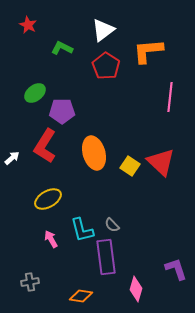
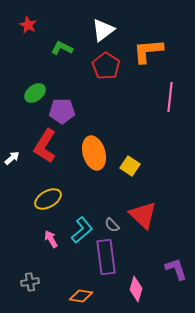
red triangle: moved 18 px left, 53 px down
cyan L-shape: rotated 116 degrees counterclockwise
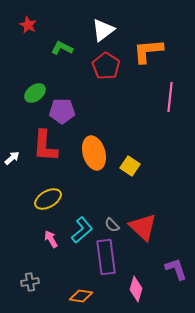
red L-shape: rotated 28 degrees counterclockwise
red triangle: moved 12 px down
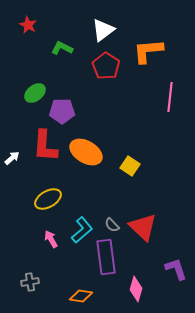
orange ellipse: moved 8 px left, 1 px up; rotated 44 degrees counterclockwise
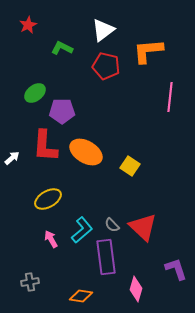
red star: rotated 18 degrees clockwise
red pentagon: rotated 20 degrees counterclockwise
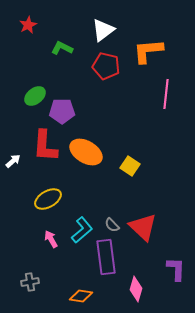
green ellipse: moved 3 px down
pink line: moved 4 px left, 3 px up
white arrow: moved 1 px right, 3 px down
purple L-shape: rotated 20 degrees clockwise
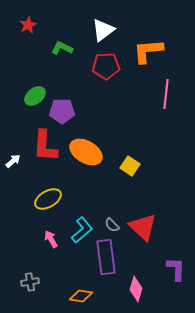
red pentagon: rotated 16 degrees counterclockwise
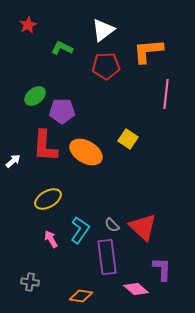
yellow square: moved 2 px left, 27 px up
cyan L-shape: moved 2 px left; rotated 16 degrees counterclockwise
purple rectangle: moved 1 px right
purple L-shape: moved 14 px left
gray cross: rotated 18 degrees clockwise
pink diamond: rotated 65 degrees counterclockwise
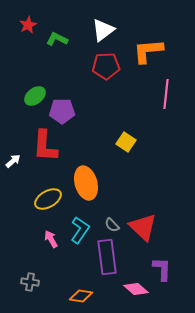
green L-shape: moved 5 px left, 9 px up
yellow square: moved 2 px left, 3 px down
orange ellipse: moved 31 px down; rotated 44 degrees clockwise
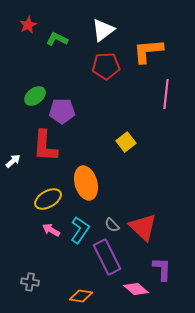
yellow square: rotated 18 degrees clockwise
pink arrow: moved 9 px up; rotated 30 degrees counterclockwise
purple rectangle: rotated 20 degrees counterclockwise
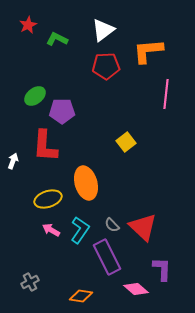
white arrow: rotated 28 degrees counterclockwise
yellow ellipse: rotated 12 degrees clockwise
gray cross: rotated 36 degrees counterclockwise
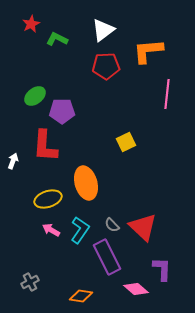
red star: moved 3 px right, 1 px up
pink line: moved 1 px right
yellow square: rotated 12 degrees clockwise
